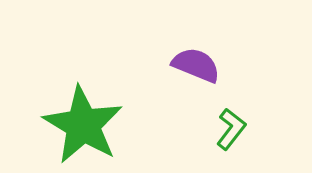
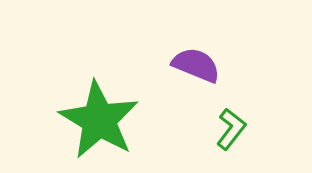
green star: moved 16 px right, 5 px up
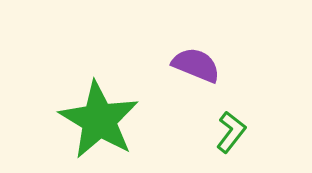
green L-shape: moved 3 px down
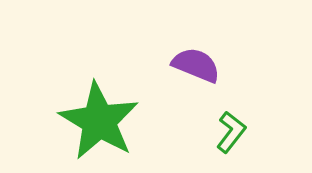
green star: moved 1 px down
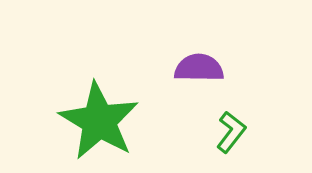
purple semicircle: moved 3 px right, 3 px down; rotated 21 degrees counterclockwise
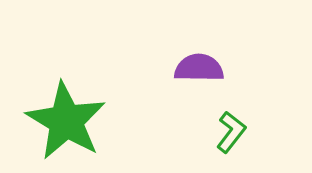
green star: moved 33 px left
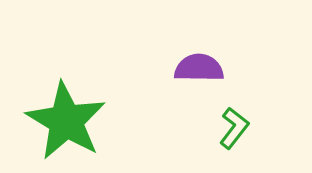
green L-shape: moved 3 px right, 4 px up
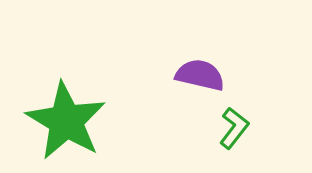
purple semicircle: moved 1 px right, 7 px down; rotated 12 degrees clockwise
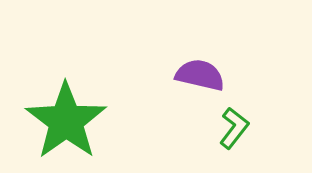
green star: rotated 6 degrees clockwise
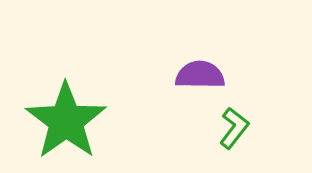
purple semicircle: rotated 12 degrees counterclockwise
